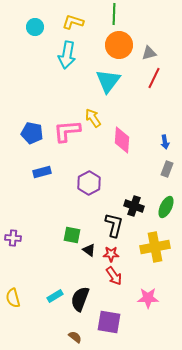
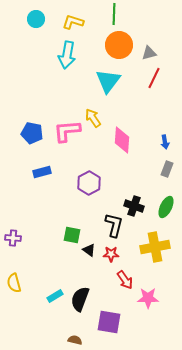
cyan circle: moved 1 px right, 8 px up
red arrow: moved 11 px right, 4 px down
yellow semicircle: moved 1 px right, 15 px up
brown semicircle: moved 3 px down; rotated 24 degrees counterclockwise
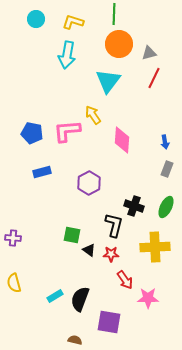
orange circle: moved 1 px up
yellow arrow: moved 3 px up
yellow cross: rotated 8 degrees clockwise
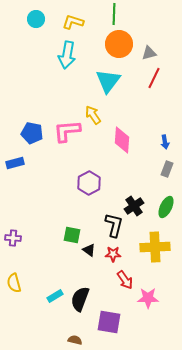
blue rectangle: moved 27 px left, 9 px up
black cross: rotated 36 degrees clockwise
red star: moved 2 px right
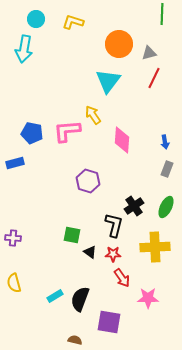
green line: moved 48 px right
cyan arrow: moved 43 px left, 6 px up
purple hexagon: moved 1 px left, 2 px up; rotated 15 degrees counterclockwise
black triangle: moved 1 px right, 2 px down
red arrow: moved 3 px left, 2 px up
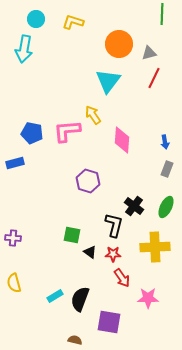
black cross: rotated 18 degrees counterclockwise
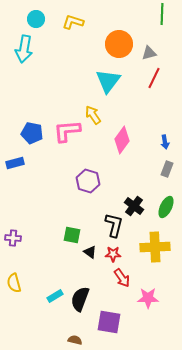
pink diamond: rotated 32 degrees clockwise
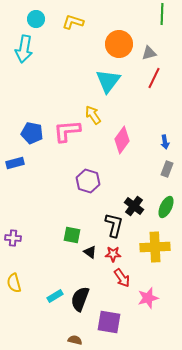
pink star: rotated 15 degrees counterclockwise
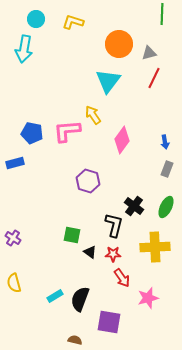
purple cross: rotated 28 degrees clockwise
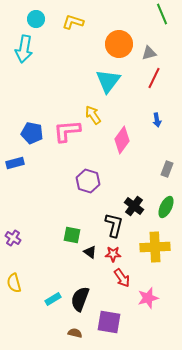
green line: rotated 25 degrees counterclockwise
blue arrow: moved 8 px left, 22 px up
cyan rectangle: moved 2 px left, 3 px down
brown semicircle: moved 7 px up
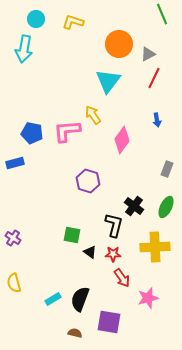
gray triangle: moved 1 px left, 1 px down; rotated 14 degrees counterclockwise
